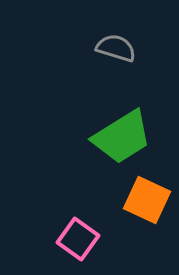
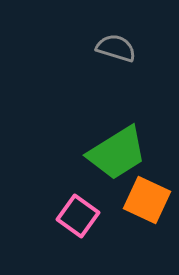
green trapezoid: moved 5 px left, 16 px down
pink square: moved 23 px up
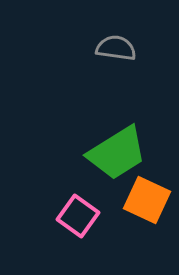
gray semicircle: rotated 9 degrees counterclockwise
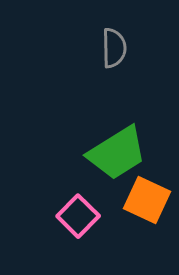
gray semicircle: moved 2 px left; rotated 81 degrees clockwise
pink square: rotated 9 degrees clockwise
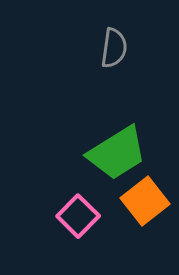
gray semicircle: rotated 9 degrees clockwise
orange square: moved 2 px left, 1 px down; rotated 27 degrees clockwise
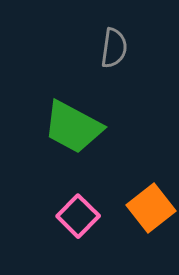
green trapezoid: moved 44 px left, 26 px up; rotated 60 degrees clockwise
orange square: moved 6 px right, 7 px down
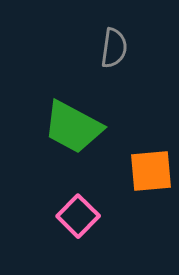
orange square: moved 37 px up; rotated 33 degrees clockwise
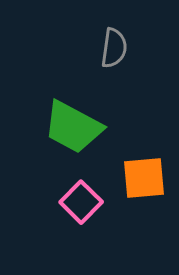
orange square: moved 7 px left, 7 px down
pink square: moved 3 px right, 14 px up
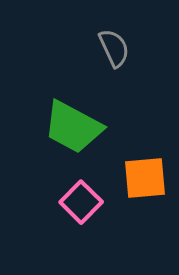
gray semicircle: rotated 33 degrees counterclockwise
orange square: moved 1 px right
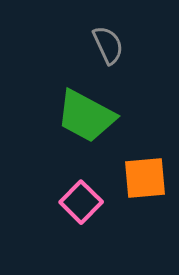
gray semicircle: moved 6 px left, 3 px up
green trapezoid: moved 13 px right, 11 px up
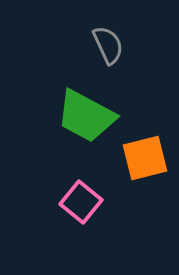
orange square: moved 20 px up; rotated 9 degrees counterclockwise
pink square: rotated 6 degrees counterclockwise
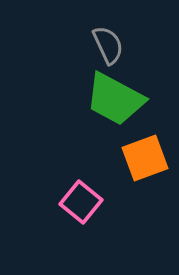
green trapezoid: moved 29 px right, 17 px up
orange square: rotated 6 degrees counterclockwise
